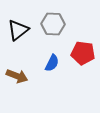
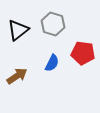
gray hexagon: rotated 15 degrees clockwise
brown arrow: rotated 55 degrees counterclockwise
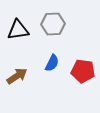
gray hexagon: rotated 20 degrees counterclockwise
black triangle: rotated 30 degrees clockwise
red pentagon: moved 18 px down
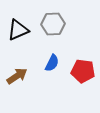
black triangle: rotated 15 degrees counterclockwise
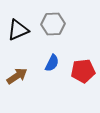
red pentagon: rotated 15 degrees counterclockwise
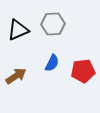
brown arrow: moved 1 px left
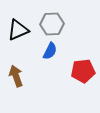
gray hexagon: moved 1 px left
blue semicircle: moved 2 px left, 12 px up
brown arrow: rotated 75 degrees counterclockwise
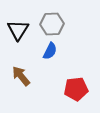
black triangle: rotated 35 degrees counterclockwise
red pentagon: moved 7 px left, 18 px down
brown arrow: moved 5 px right; rotated 20 degrees counterclockwise
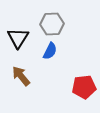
black triangle: moved 8 px down
red pentagon: moved 8 px right, 2 px up
